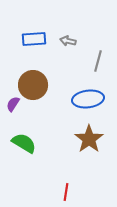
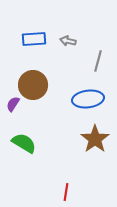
brown star: moved 6 px right
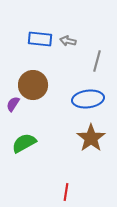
blue rectangle: moved 6 px right; rotated 10 degrees clockwise
gray line: moved 1 px left
brown star: moved 4 px left, 1 px up
green semicircle: rotated 60 degrees counterclockwise
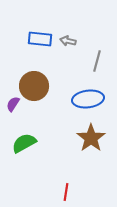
brown circle: moved 1 px right, 1 px down
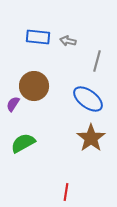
blue rectangle: moved 2 px left, 2 px up
blue ellipse: rotated 44 degrees clockwise
green semicircle: moved 1 px left
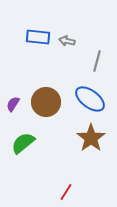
gray arrow: moved 1 px left
brown circle: moved 12 px right, 16 px down
blue ellipse: moved 2 px right
green semicircle: rotated 10 degrees counterclockwise
red line: rotated 24 degrees clockwise
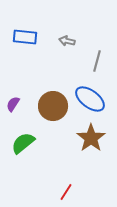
blue rectangle: moved 13 px left
brown circle: moved 7 px right, 4 px down
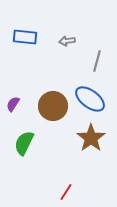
gray arrow: rotated 21 degrees counterclockwise
green semicircle: moved 1 px right; rotated 25 degrees counterclockwise
